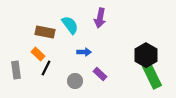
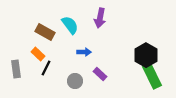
brown rectangle: rotated 18 degrees clockwise
gray rectangle: moved 1 px up
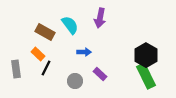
green rectangle: moved 6 px left
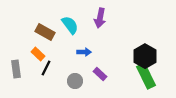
black hexagon: moved 1 px left, 1 px down
